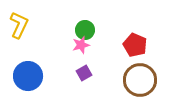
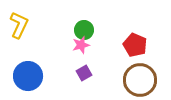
green circle: moved 1 px left
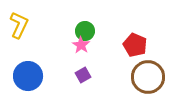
green circle: moved 1 px right, 1 px down
pink star: rotated 24 degrees counterclockwise
purple square: moved 1 px left, 2 px down
brown circle: moved 8 px right, 3 px up
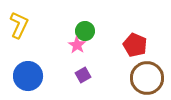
pink star: moved 4 px left
brown circle: moved 1 px left, 1 px down
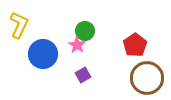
red pentagon: rotated 15 degrees clockwise
blue circle: moved 15 px right, 22 px up
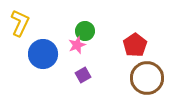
yellow L-shape: moved 1 px right, 2 px up
pink star: rotated 18 degrees clockwise
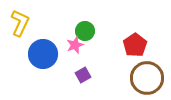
pink star: moved 2 px left
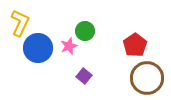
pink star: moved 6 px left, 1 px down
blue circle: moved 5 px left, 6 px up
purple square: moved 1 px right, 1 px down; rotated 21 degrees counterclockwise
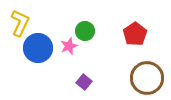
red pentagon: moved 11 px up
purple square: moved 6 px down
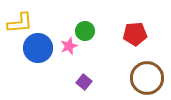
yellow L-shape: rotated 60 degrees clockwise
red pentagon: rotated 30 degrees clockwise
